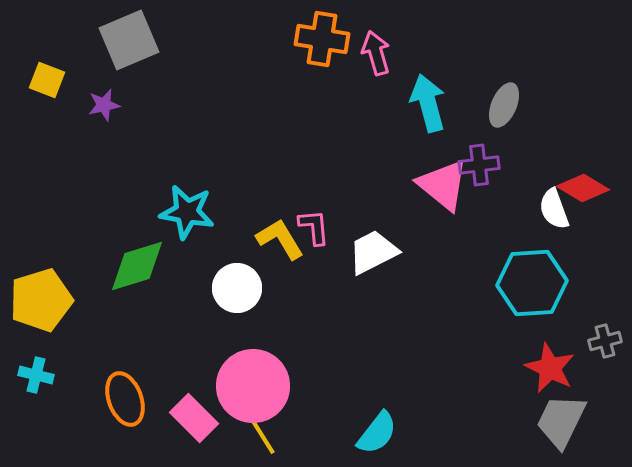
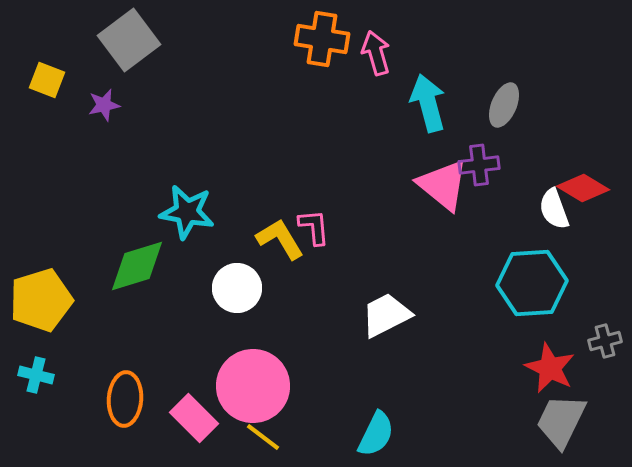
gray square: rotated 14 degrees counterclockwise
white trapezoid: moved 13 px right, 63 px down
orange ellipse: rotated 24 degrees clockwise
cyan semicircle: moved 1 px left, 1 px down; rotated 12 degrees counterclockwise
yellow line: rotated 21 degrees counterclockwise
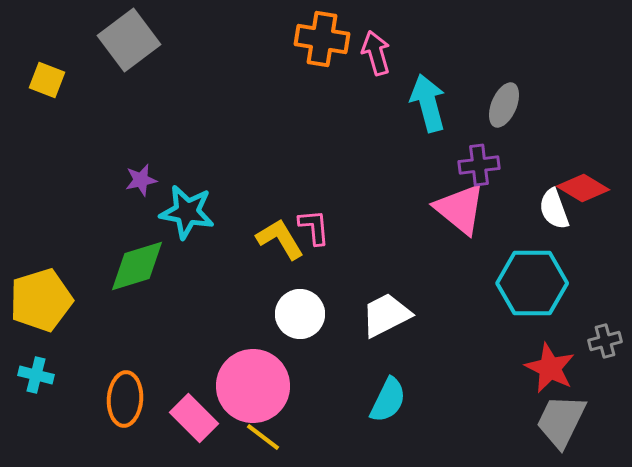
purple star: moved 37 px right, 75 px down
pink triangle: moved 17 px right, 24 px down
cyan hexagon: rotated 4 degrees clockwise
white circle: moved 63 px right, 26 px down
cyan semicircle: moved 12 px right, 34 px up
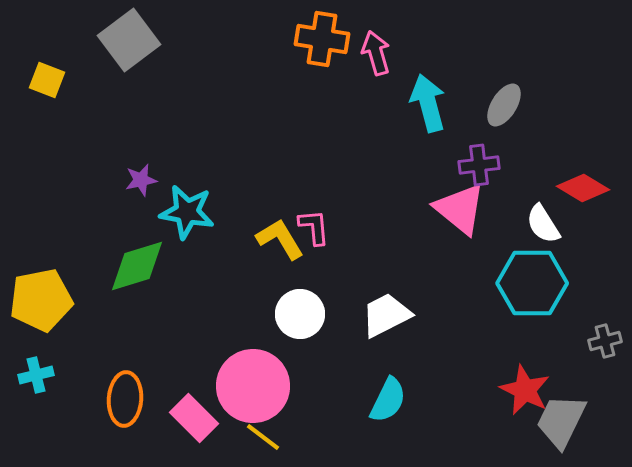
gray ellipse: rotated 9 degrees clockwise
white semicircle: moved 11 px left, 15 px down; rotated 12 degrees counterclockwise
yellow pentagon: rotated 6 degrees clockwise
red star: moved 25 px left, 22 px down
cyan cross: rotated 28 degrees counterclockwise
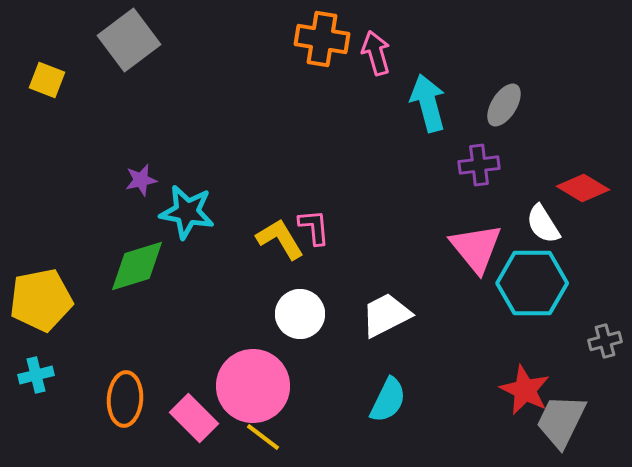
pink triangle: moved 16 px right, 39 px down; rotated 12 degrees clockwise
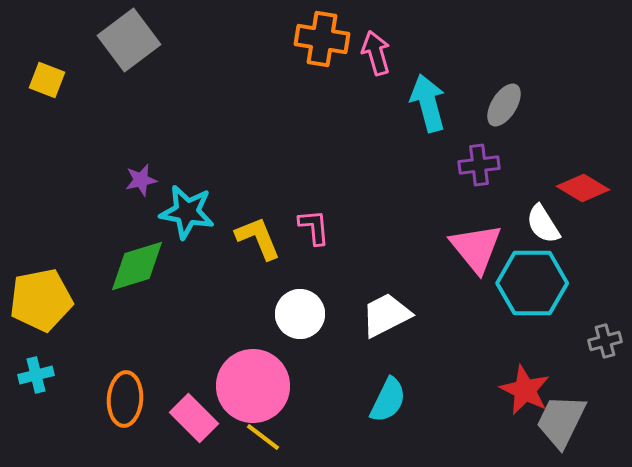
yellow L-shape: moved 22 px left, 1 px up; rotated 9 degrees clockwise
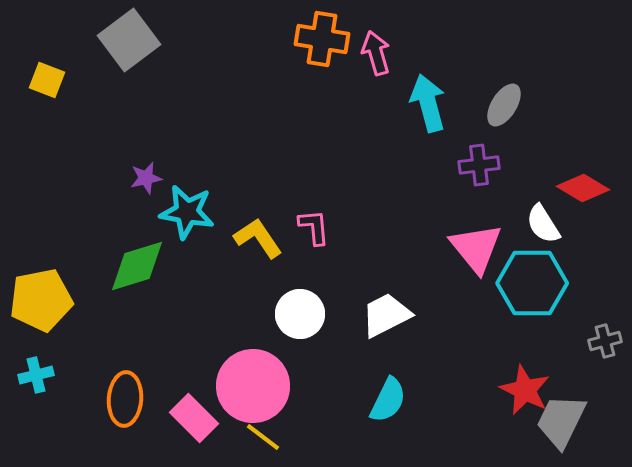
purple star: moved 5 px right, 2 px up
yellow L-shape: rotated 12 degrees counterclockwise
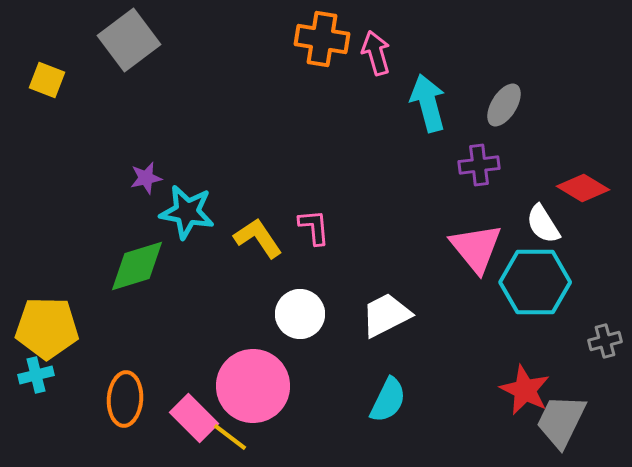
cyan hexagon: moved 3 px right, 1 px up
yellow pentagon: moved 6 px right, 28 px down; rotated 12 degrees clockwise
yellow line: moved 33 px left
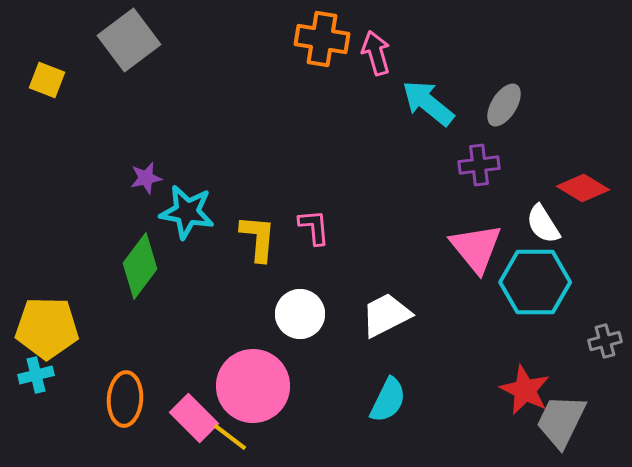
cyan arrow: rotated 36 degrees counterclockwise
yellow L-shape: rotated 39 degrees clockwise
green diamond: moved 3 px right; rotated 36 degrees counterclockwise
